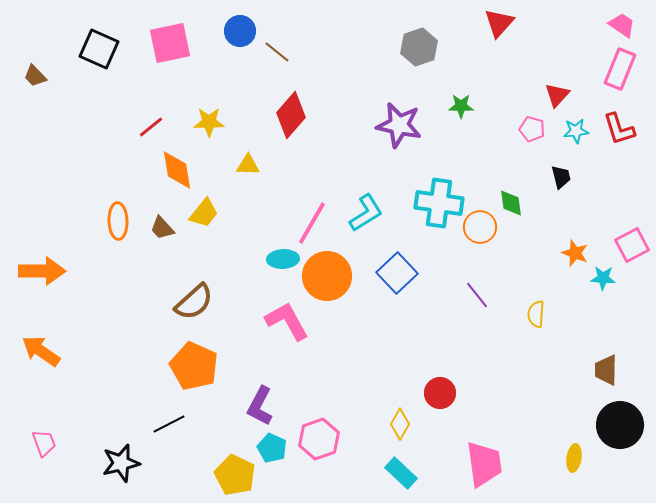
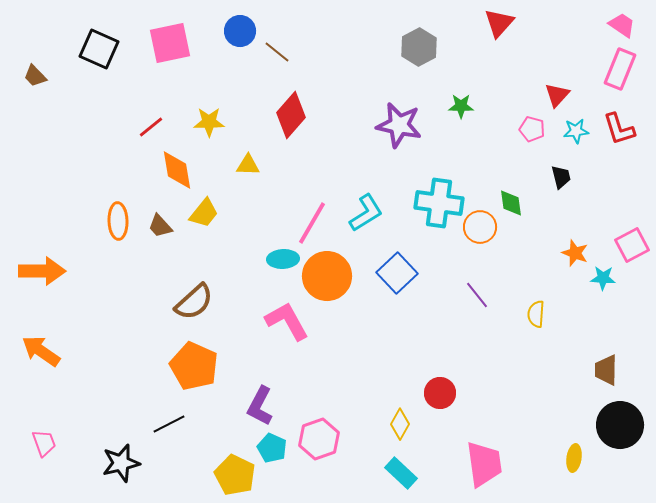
gray hexagon at (419, 47): rotated 9 degrees counterclockwise
brown trapezoid at (162, 228): moved 2 px left, 2 px up
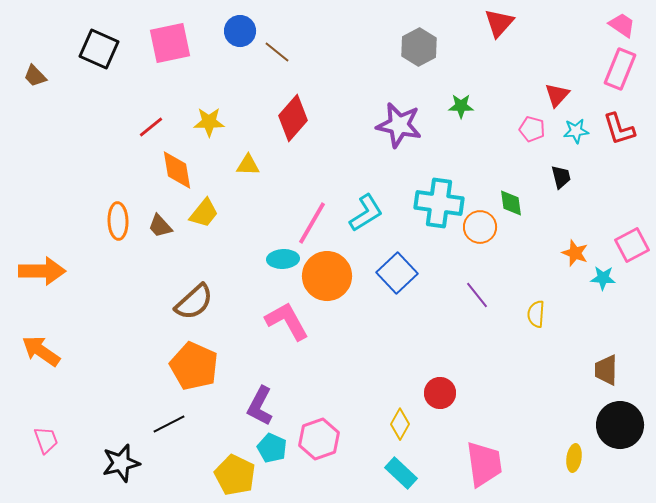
red diamond at (291, 115): moved 2 px right, 3 px down
pink trapezoid at (44, 443): moved 2 px right, 3 px up
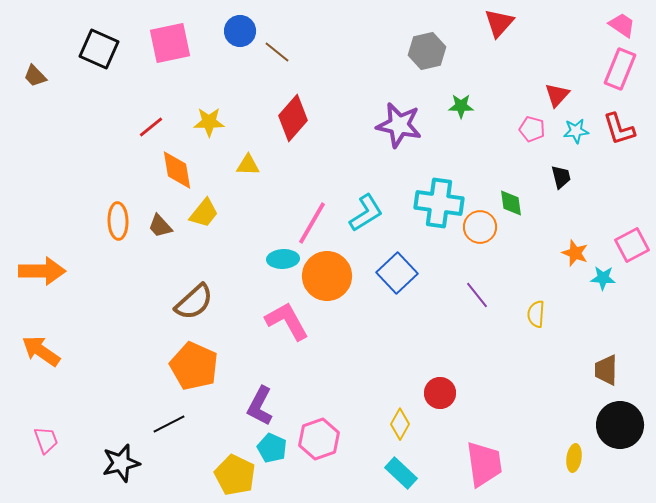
gray hexagon at (419, 47): moved 8 px right, 4 px down; rotated 15 degrees clockwise
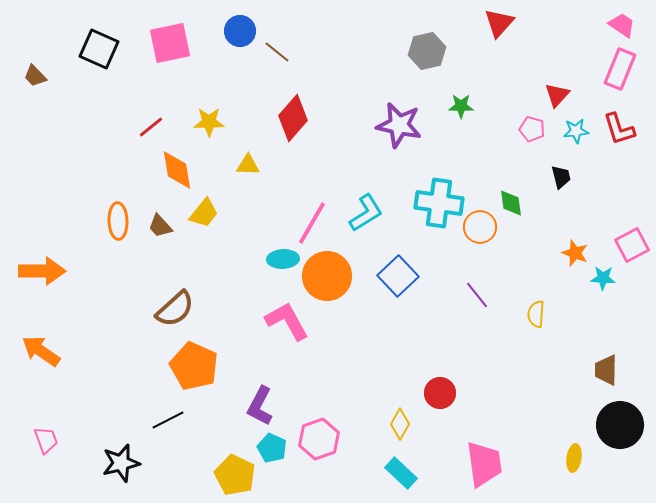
blue square at (397, 273): moved 1 px right, 3 px down
brown semicircle at (194, 302): moved 19 px left, 7 px down
black line at (169, 424): moved 1 px left, 4 px up
